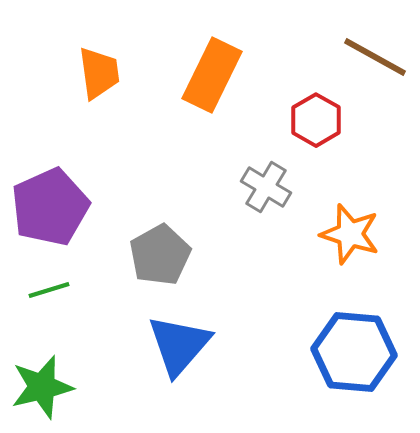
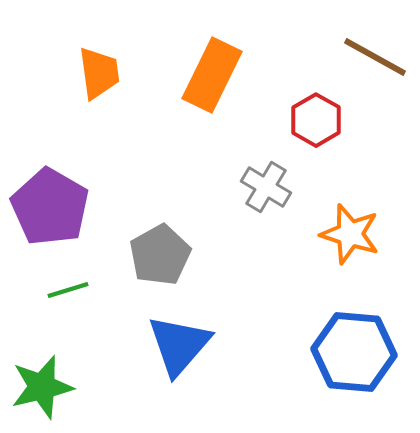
purple pentagon: rotated 18 degrees counterclockwise
green line: moved 19 px right
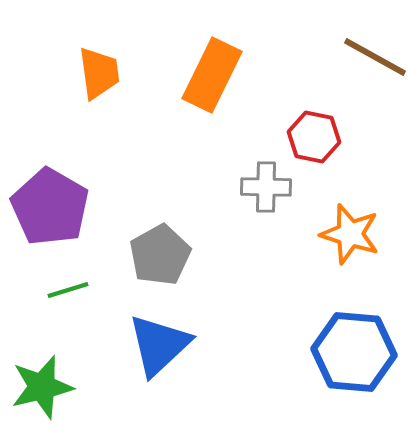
red hexagon: moved 2 px left, 17 px down; rotated 18 degrees counterclockwise
gray cross: rotated 30 degrees counterclockwise
blue triangle: moved 20 px left; rotated 6 degrees clockwise
